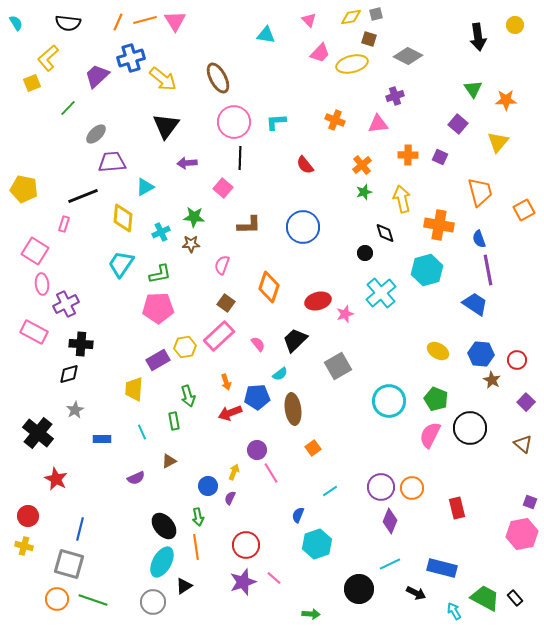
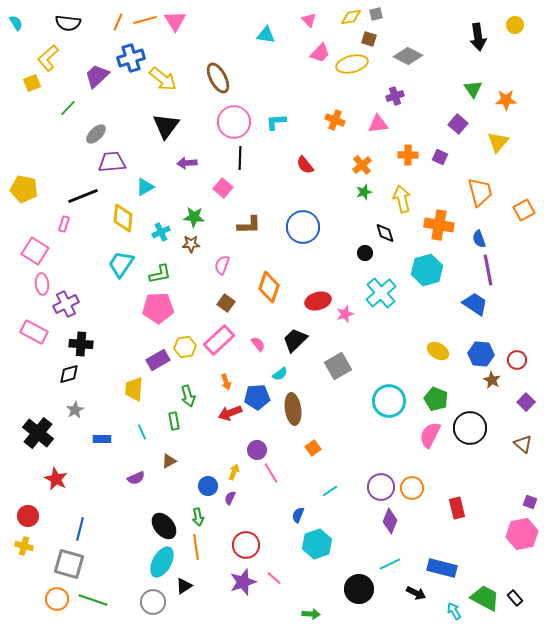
pink rectangle at (219, 336): moved 4 px down
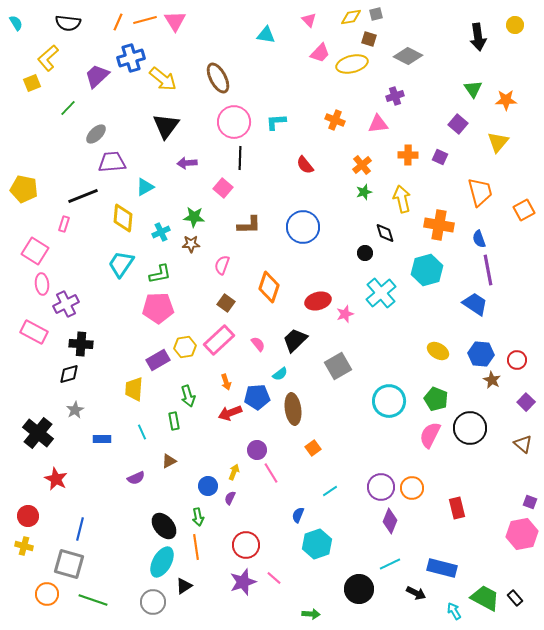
orange circle at (57, 599): moved 10 px left, 5 px up
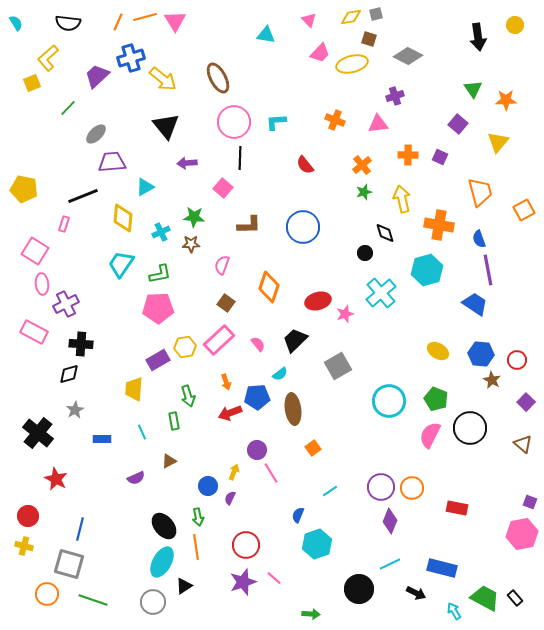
orange line at (145, 20): moved 3 px up
black triangle at (166, 126): rotated 16 degrees counterclockwise
red rectangle at (457, 508): rotated 65 degrees counterclockwise
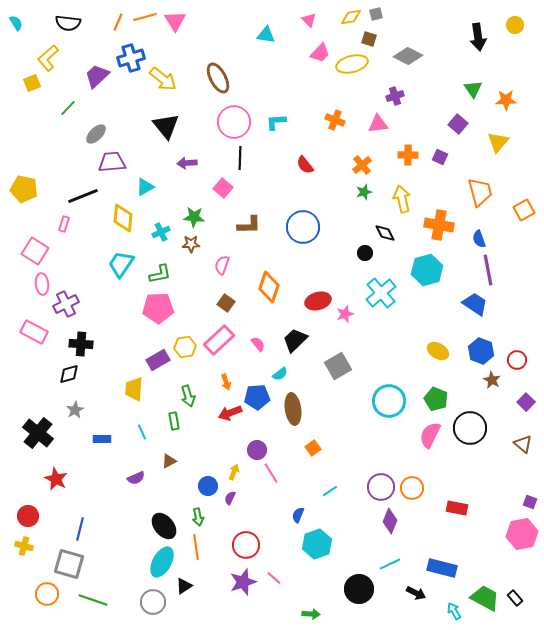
black diamond at (385, 233): rotated 10 degrees counterclockwise
blue hexagon at (481, 354): moved 3 px up; rotated 15 degrees clockwise
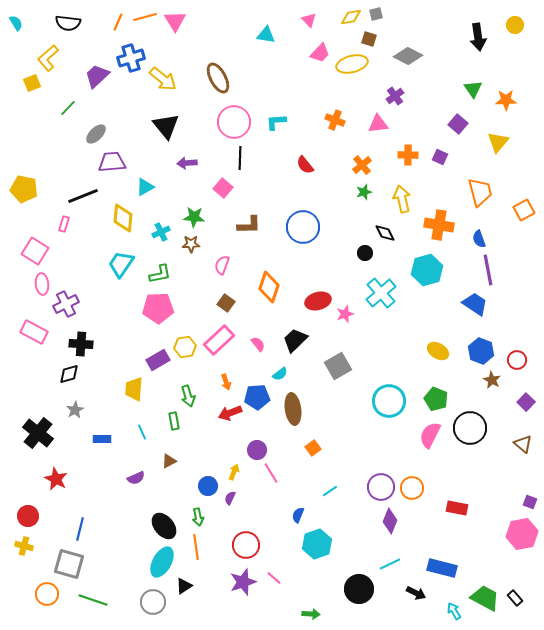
purple cross at (395, 96): rotated 18 degrees counterclockwise
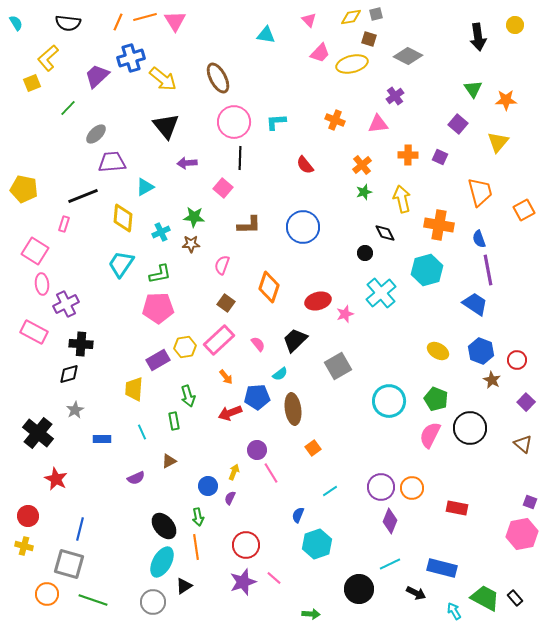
orange arrow at (226, 382): moved 5 px up; rotated 21 degrees counterclockwise
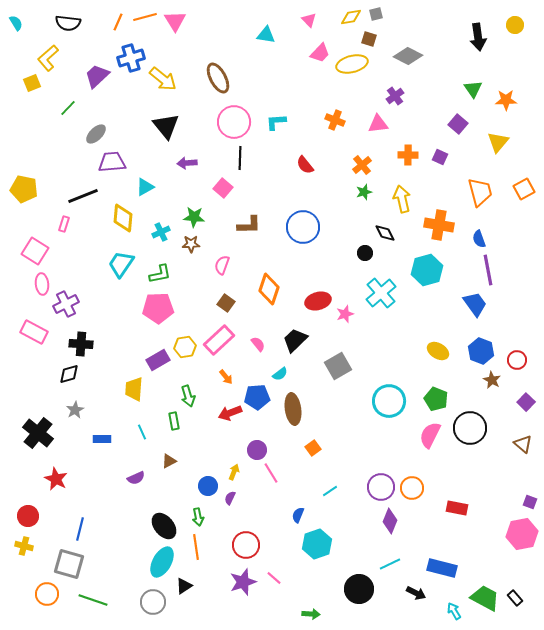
orange square at (524, 210): moved 21 px up
orange diamond at (269, 287): moved 2 px down
blue trapezoid at (475, 304): rotated 20 degrees clockwise
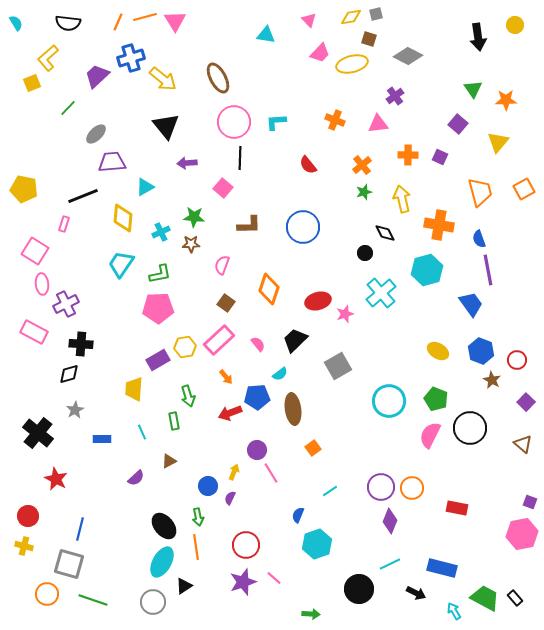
red semicircle at (305, 165): moved 3 px right
blue trapezoid at (475, 304): moved 4 px left
purple semicircle at (136, 478): rotated 18 degrees counterclockwise
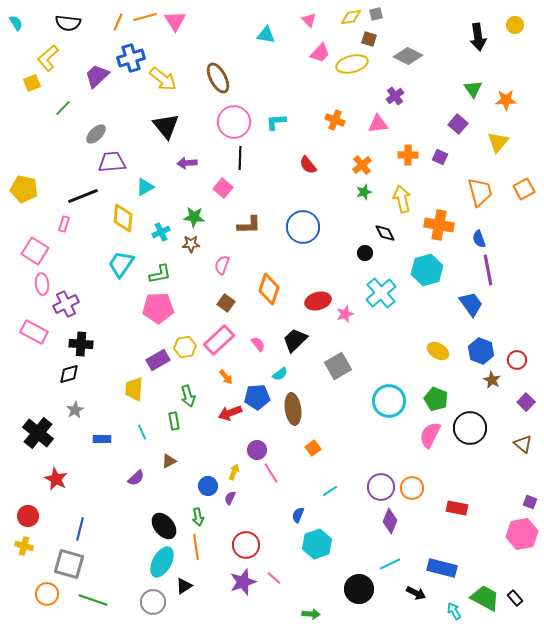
green line at (68, 108): moved 5 px left
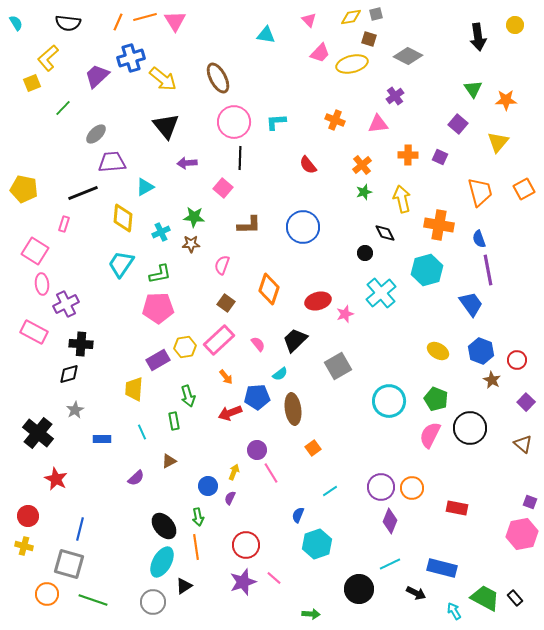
black line at (83, 196): moved 3 px up
